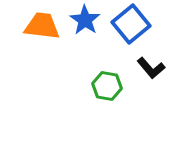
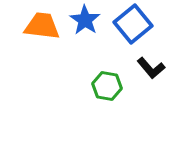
blue square: moved 2 px right
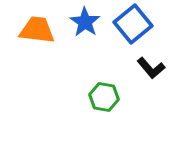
blue star: moved 2 px down
orange trapezoid: moved 5 px left, 4 px down
green hexagon: moved 3 px left, 11 px down
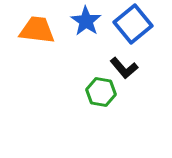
blue star: moved 1 px right, 1 px up
black L-shape: moved 27 px left
green hexagon: moved 3 px left, 5 px up
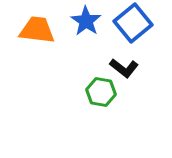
blue square: moved 1 px up
black L-shape: rotated 12 degrees counterclockwise
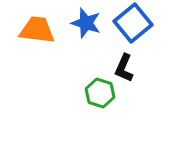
blue star: moved 2 px down; rotated 16 degrees counterclockwise
black L-shape: rotated 76 degrees clockwise
green hexagon: moved 1 px left, 1 px down; rotated 8 degrees clockwise
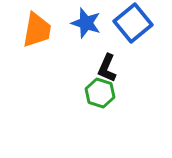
orange trapezoid: rotated 93 degrees clockwise
black L-shape: moved 17 px left
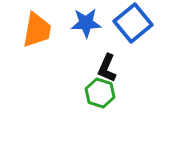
blue star: rotated 20 degrees counterclockwise
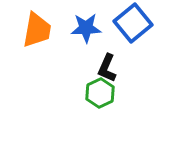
blue star: moved 5 px down
green hexagon: rotated 16 degrees clockwise
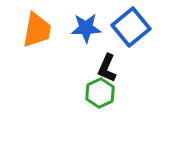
blue square: moved 2 px left, 4 px down
